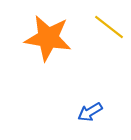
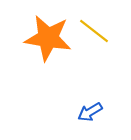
yellow line: moved 15 px left, 4 px down
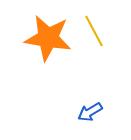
yellow line: rotated 24 degrees clockwise
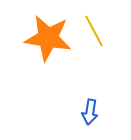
blue arrow: rotated 50 degrees counterclockwise
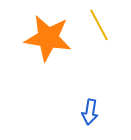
yellow line: moved 5 px right, 6 px up
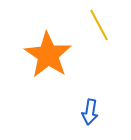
orange star: moved 17 px down; rotated 24 degrees clockwise
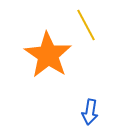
yellow line: moved 13 px left
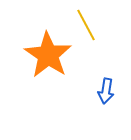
blue arrow: moved 16 px right, 21 px up
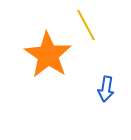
blue arrow: moved 2 px up
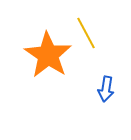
yellow line: moved 8 px down
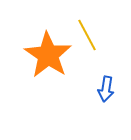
yellow line: moved 1 px right, 2 px down
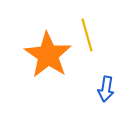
yellow line: rotated 12 degrees clockwise
